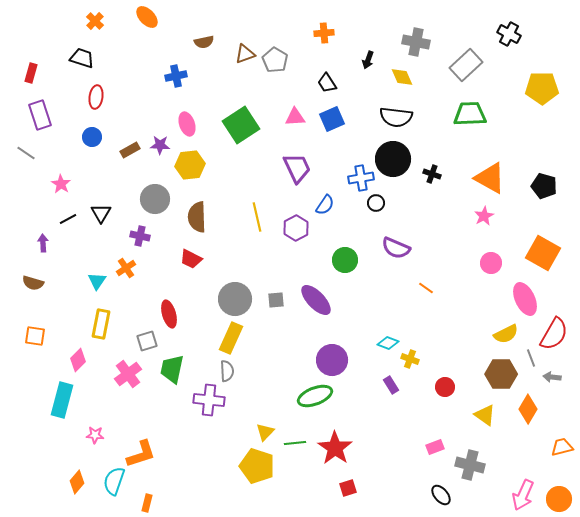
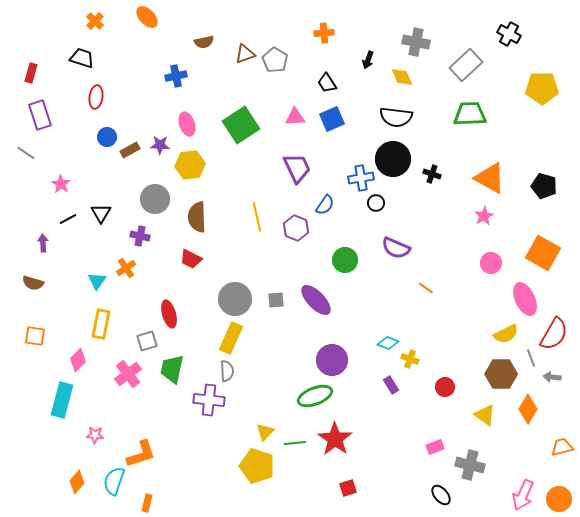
blue circle at (92, 137): moved 15 px right
purple hexagon at (296, 228): rotated 10 degrees counterclockwise
red star at (335, 448): moved 9 px up
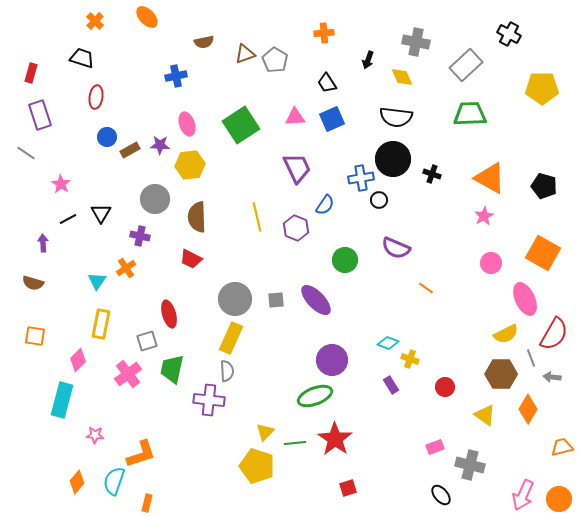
black circle at (376, 203): moved 3 px right, 3 px up
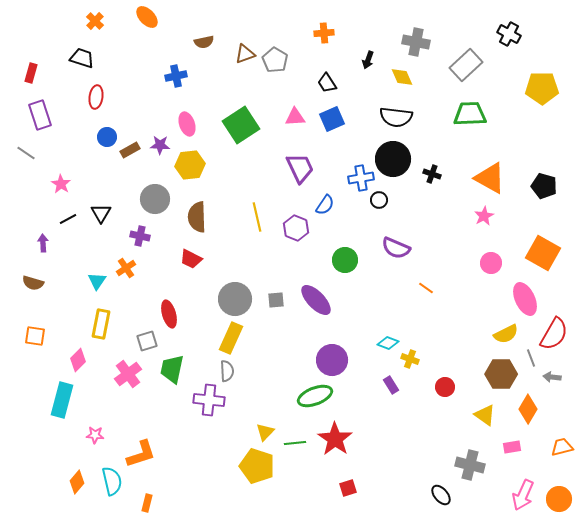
purple trapezoid at (297, 168): moved 3 px right
pink rectangle at (435, 447): moved 77 px right; rotated 12 degrees clockwise
cyan semicircle at (114, 481): moved 2 px left; rotated 148 degrees clockwise
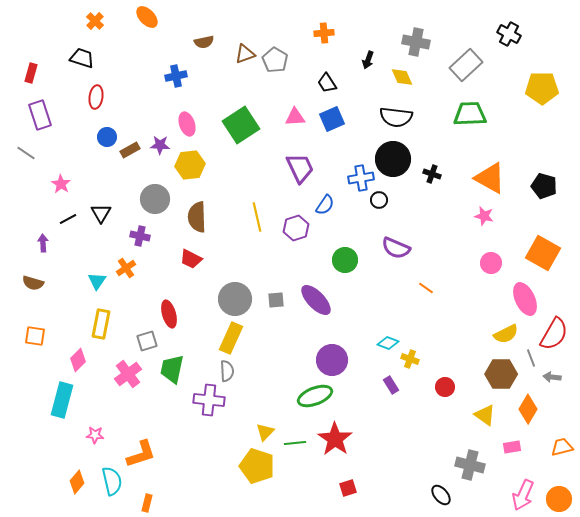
pink star at (484, 216): rotated 30 degrees counterclockwise
purple hexagon at (296, 228): rotated 20 degrees clockwise
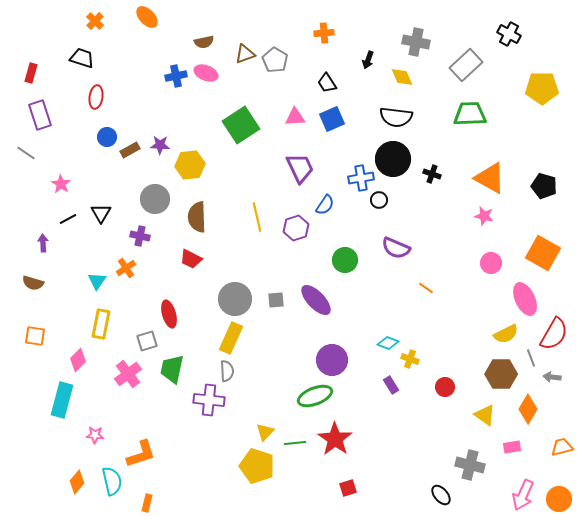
pink ellipse at (187, 124): moved 19 px right, 51 px up; rotated 50 degrees counterclockwise
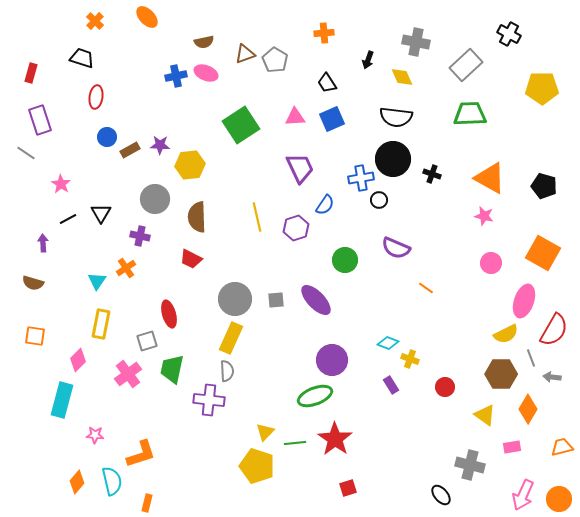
purple rectangle at (40, 115): moved 5 px down
pink ellipse at (525, 299): moved 1 px left, 2 px down; rotated 44 degrees clockwise
red semicircle at (554, 334): moved 4 px up
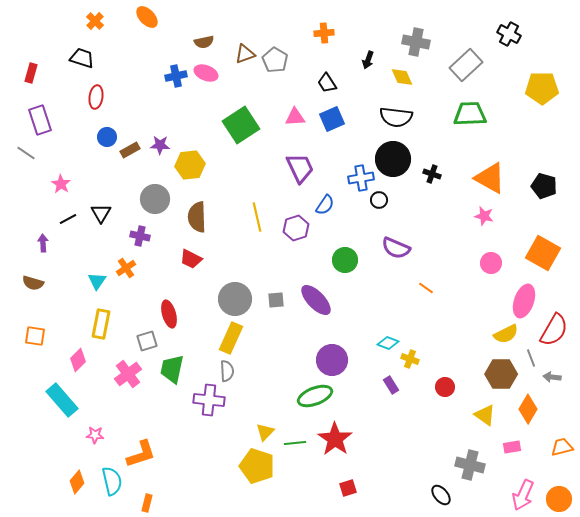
cyan rectangle at (62, 400): rotated 56 degrees counterclockwise
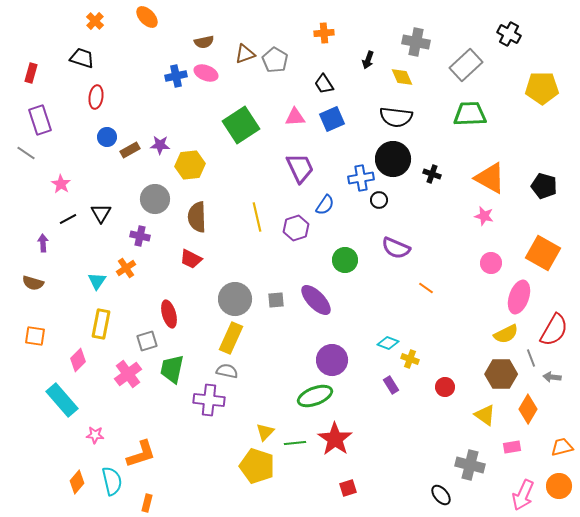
black trapezoid at (327, 83): moved 3 px left, 1 px down
pink ellipse at (524, 301): moved 5 px left, 4 px up
gray semicircle at (227, 371): rotated 75 degrees counterclockwise
orange circle at (559, 499): moved 13 px up
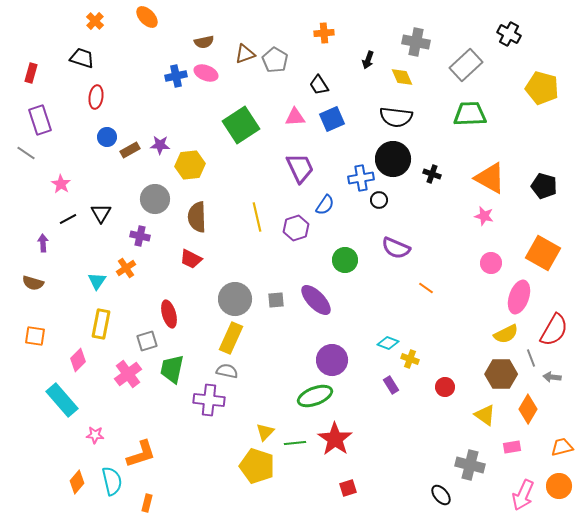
black trapezoid at (324, 84): moved 5 px left, 1 px down
yellow pentagon at (542, 88): rotated 16 degrees clockwise
